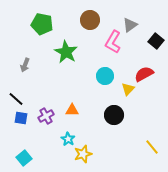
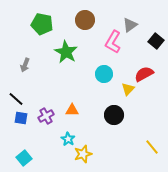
brown circle: moved 5 px left
cyan circle: moved 1 px left, 2 px up
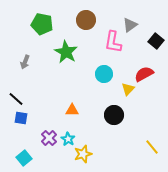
brown circle: moved 1 px right
pink L-shape: rotated 20 degrees counterclockwise
gray arrow: moved 3 px up
purple cross: moved 3 px right, 22 px down; rotated 14 degrees counterclockwise
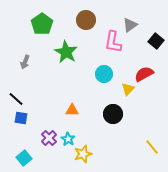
green pentagon: rotated 25 degrees clockwise
black circle: moved 1 px left, 1 px up
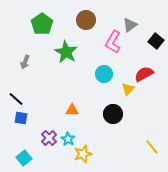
pink L-shape: rotated 20 degrees clockwise
